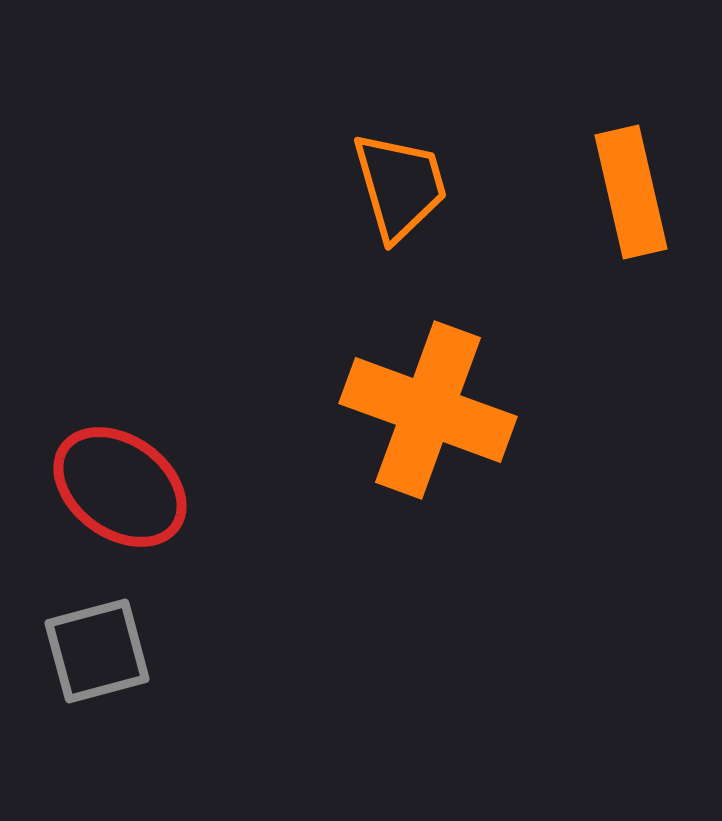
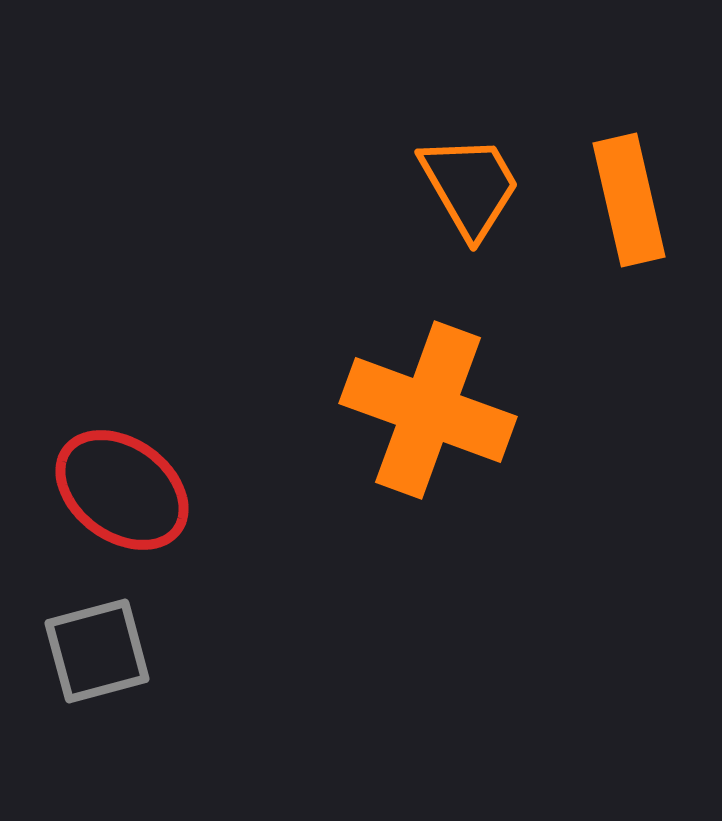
orange trapezoid: moved 70 px right; rotated 14 degrees counterclockwise
orange rectangle: moved 2 px left, 8 px down
red ellipse: moved 2 px right, 3 px down
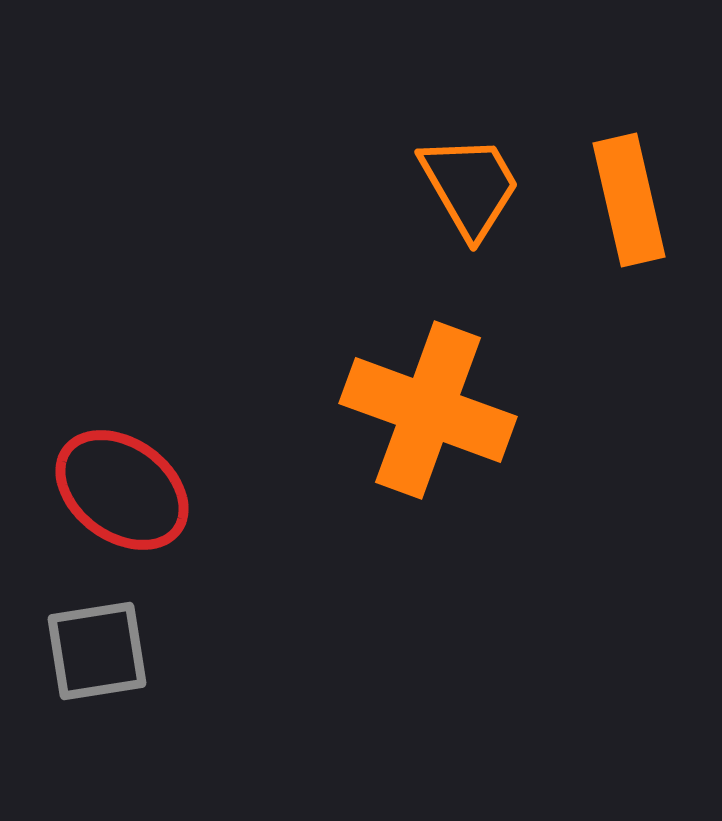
gray square: rotated 6 degrees clockwise
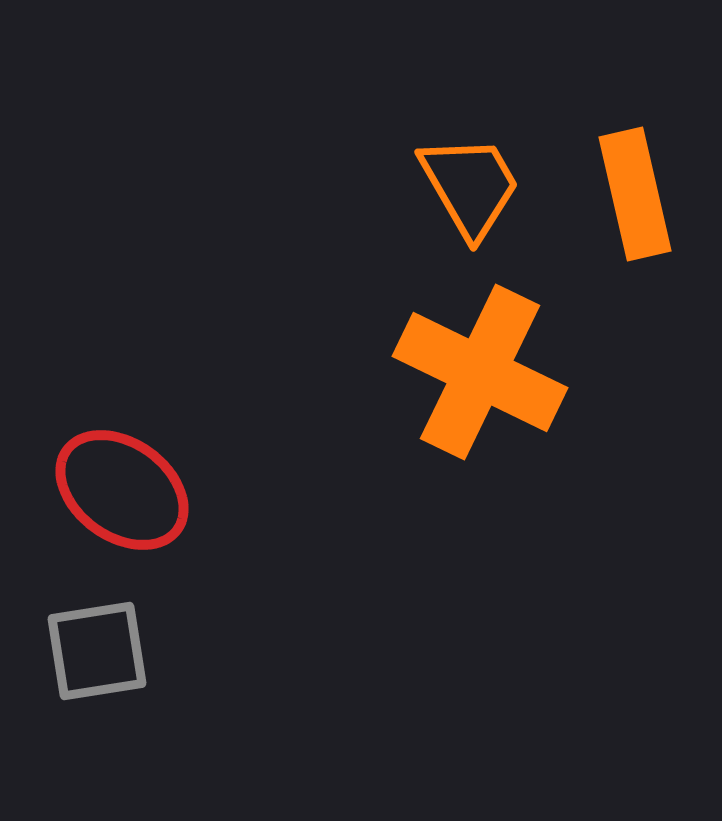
orange rectangle: moved 6 px right, 6 px up
orange cross: moved 52 px right, 38 px up; rotated 6 degrees clockwise
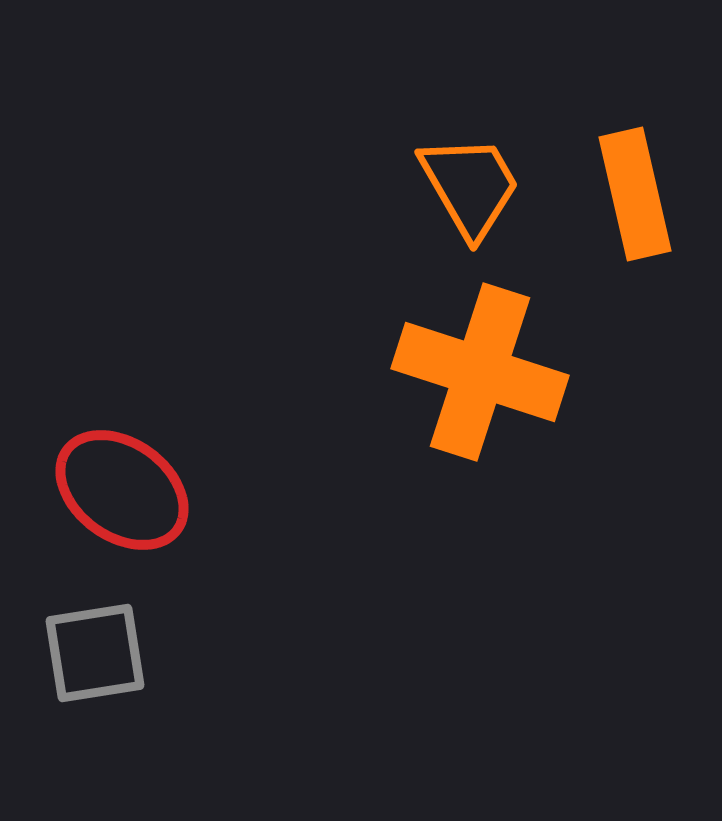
orange cross: rotated 8 degrees counterclockwise
gray square: moved 2 px left, 2 px down
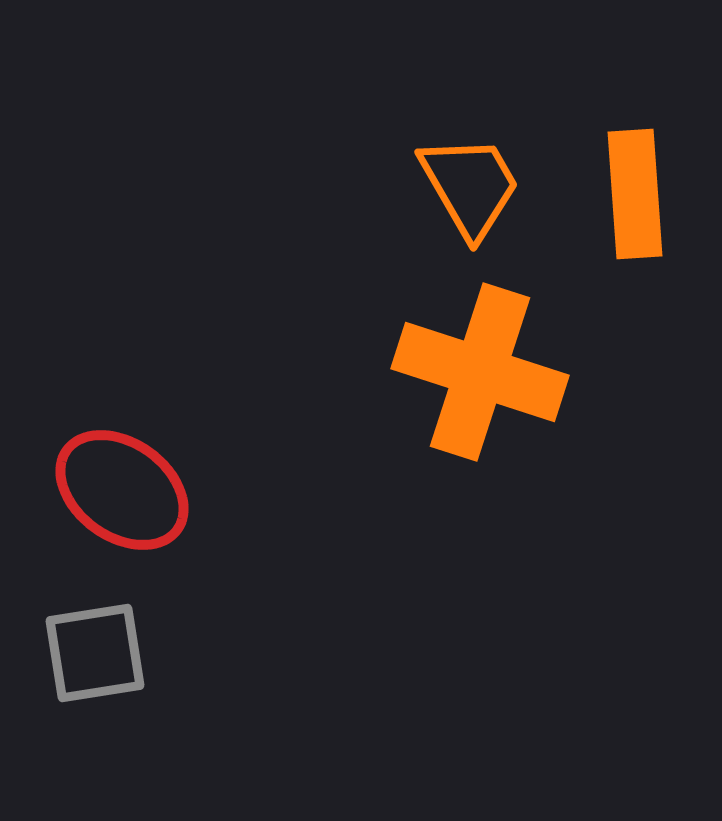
orange rectangle: rotated 9 degrees clockwise
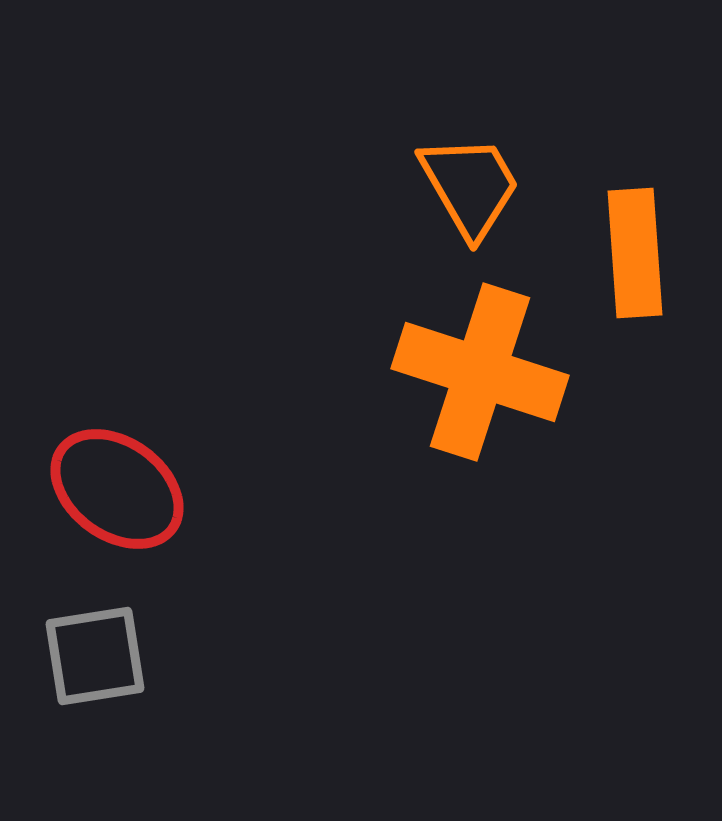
orange rectangle: moved 59 px down
red ellipse: moved 5 px left, 1 px up
gray square: moved 3 px down
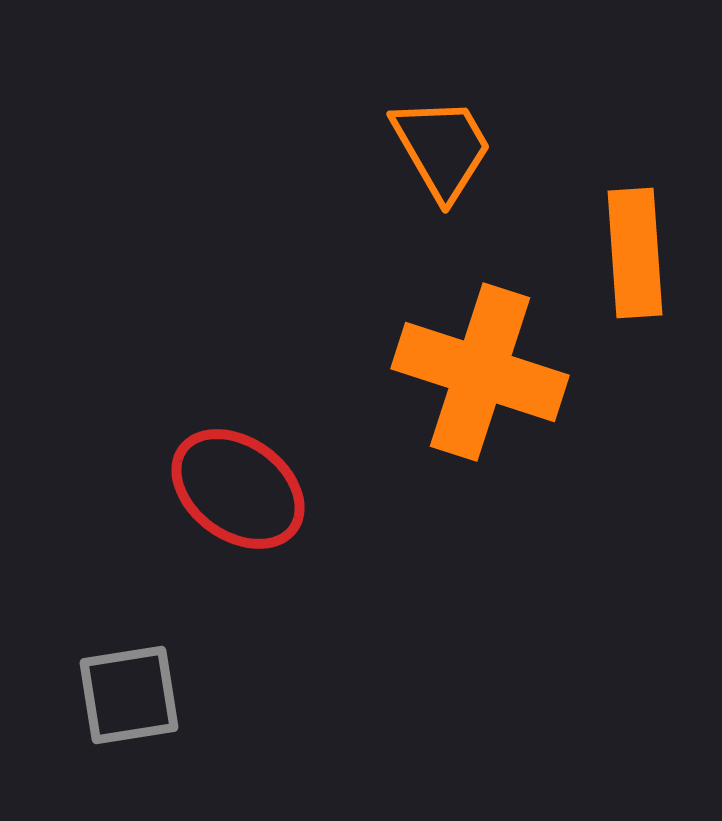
orange trapezoid: moved 28 px left, 38 px up
red ellipse: moved 121 px right
gray square: moved 34 px right, 39 px down
